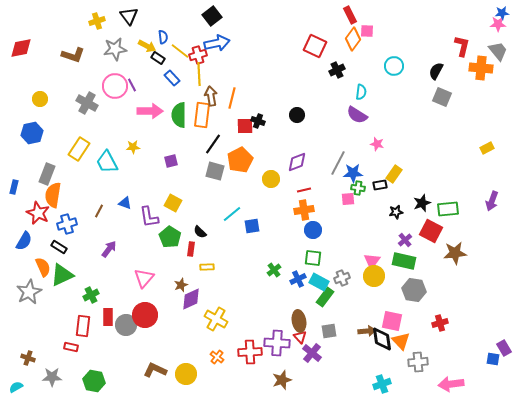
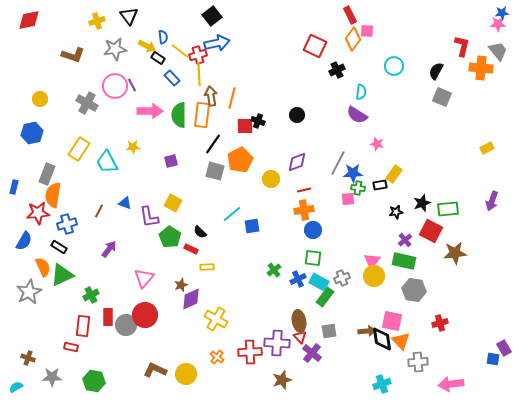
red diamond at (21, 48): moved 8 px right, 28 px up
red star at (38, 213): rotated 30 degrees counterclockwise
red rectangle at (191, 249): rotated 72 degrees counterclockwise
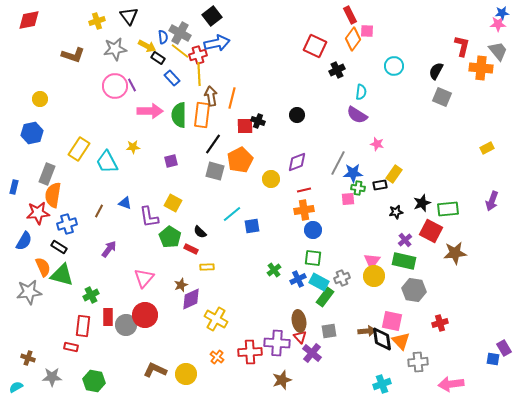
gray cross at (87, 103): moved 93 px right, 70 px up
green triangle at (62, 275): rotated 40 degrees clockwise
gray star at (29, 292): rotated 20 degrees clockwise
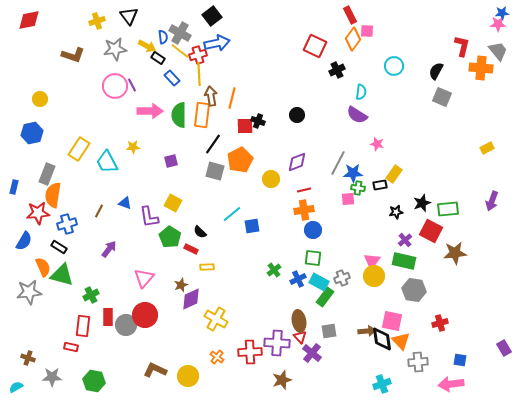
blue square at (493, 359): moved 33 px left, 1 px down
yellow circle at (186, 374): moved 2 px right, 2 px down
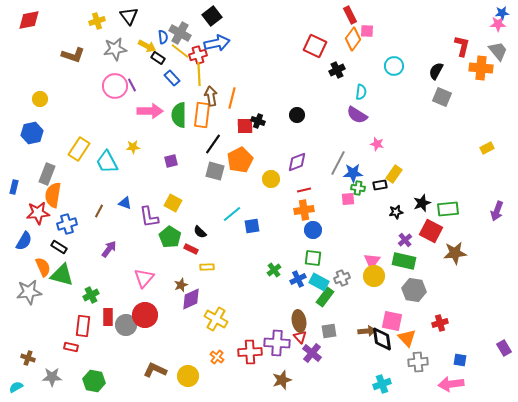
purple arrow at (492, 201): moved 5 px right, 10 px down
orange triangle at (401, 341): moved 6 px right, 3 px up
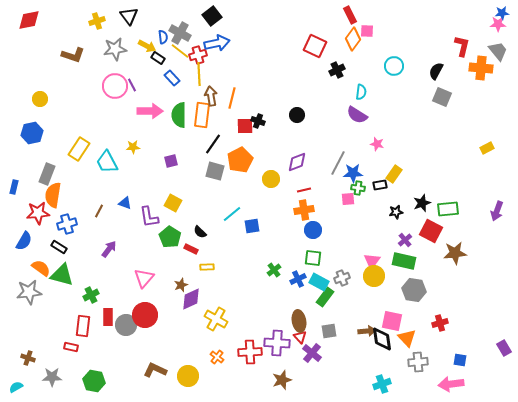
orange semicircle at (43, 267): moved 2 px left, 1 px down; rotated 30 degrees counterclockwise
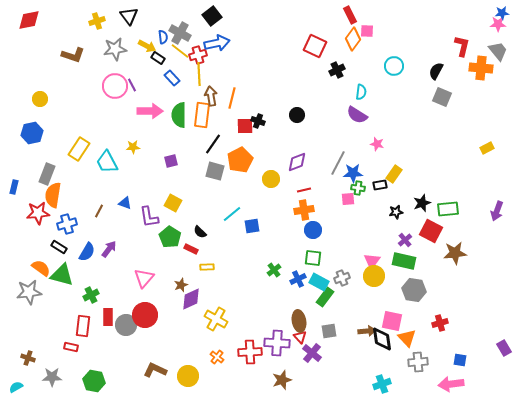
blue semicircle at (24, 241): moved 63 px right, 11 px down
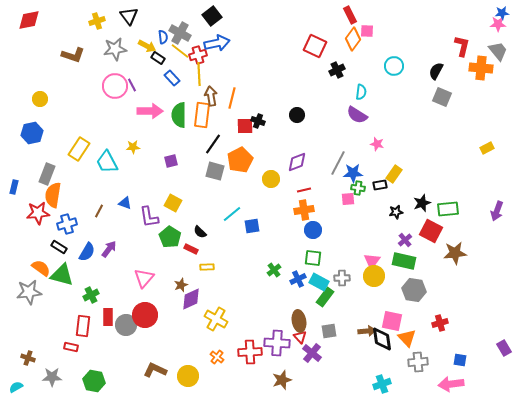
gray cross at (342, 278): rotated 21 degrees clockwise
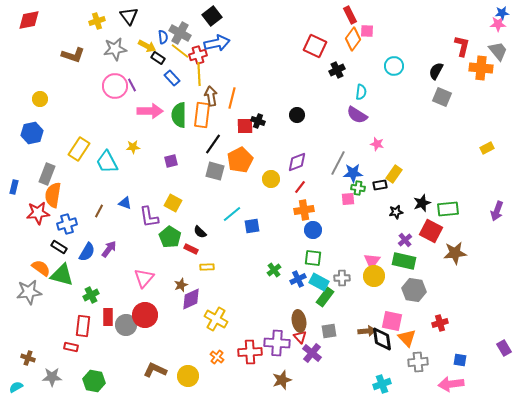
red line at (304, 190): moved 4 px left, 3 px up; rotated 40 degrees counterclockwise
